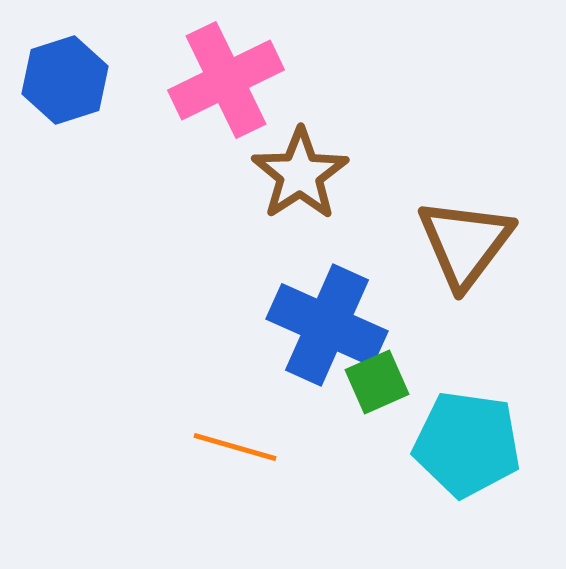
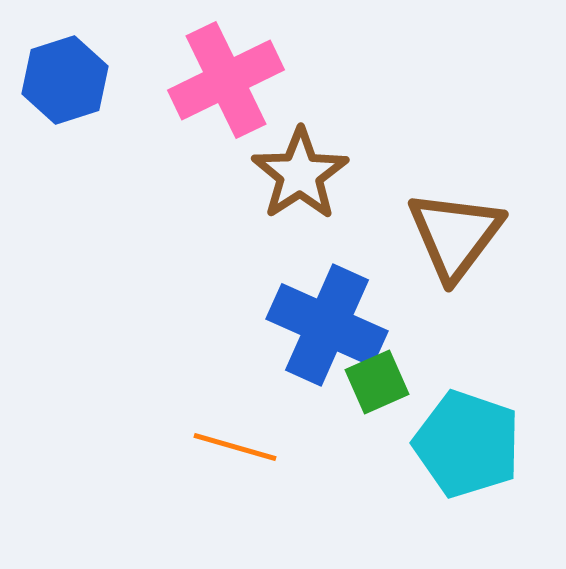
brown triangle: moved 10 px left, 8 px up
cyan pentagon: rotated 11 degrees clockwise
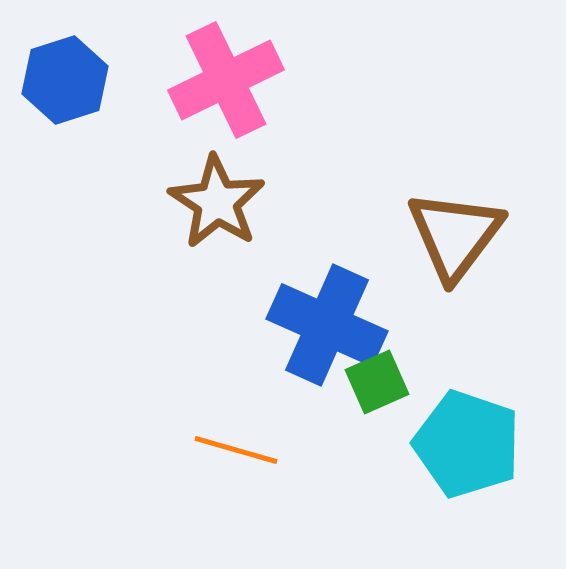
brown star: moved 83 px left, 28 px down; rotated 6 degrees counterclockwise
orange line: moved 1 px right, 3 px down
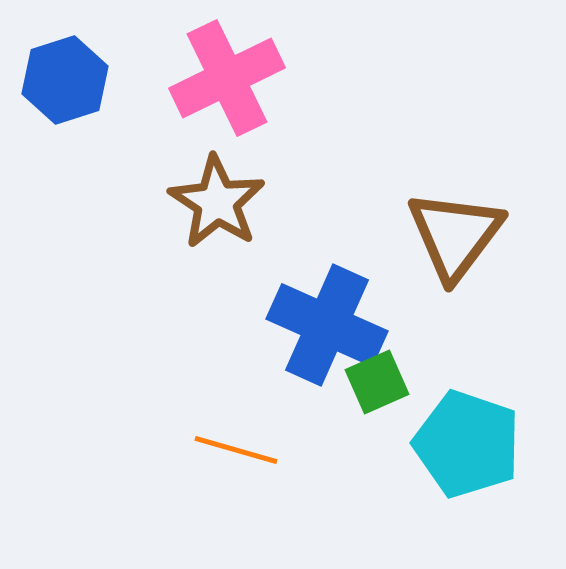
pink cross: moved 1 px right, 2 px up
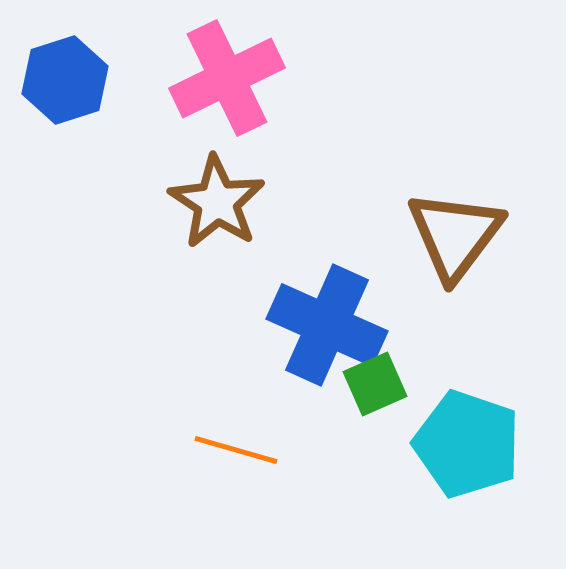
green square: moved 2 px left, 2 px down
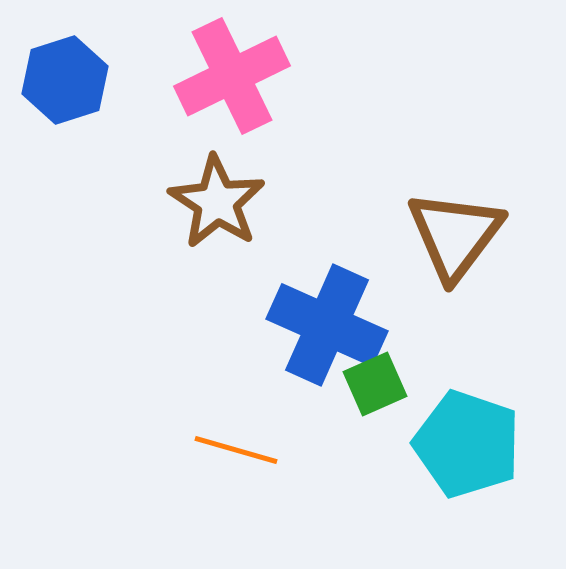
pink cross: moved 5 px right, 2 px up
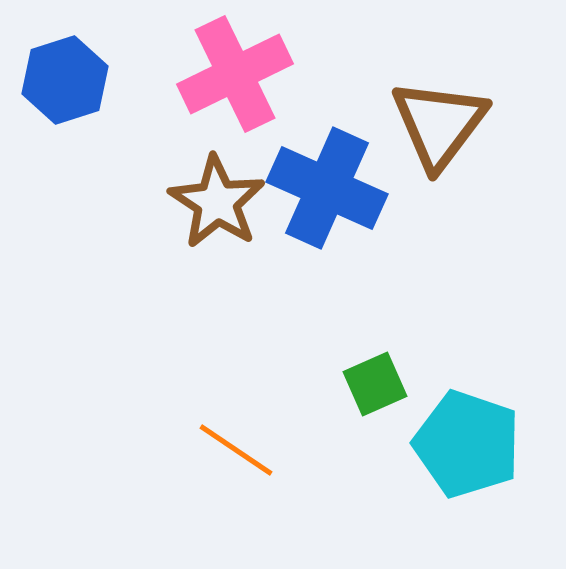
pink cross: moved 3 px right, 2 px up
brown triangle: moved 16 px left, 111 px up
blue cross: moved 137 px up
orange line: rotated 18 degrees clockwise
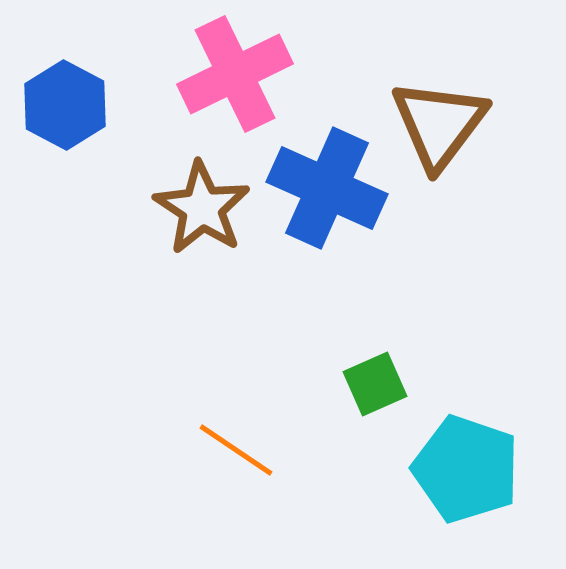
blue hexagon: moved 25 px down; rotated 14 degrees counterclockwise
brown star: moved 15 px left, 6 px down
cyan pentagon: moved 1 px left, 25 px down
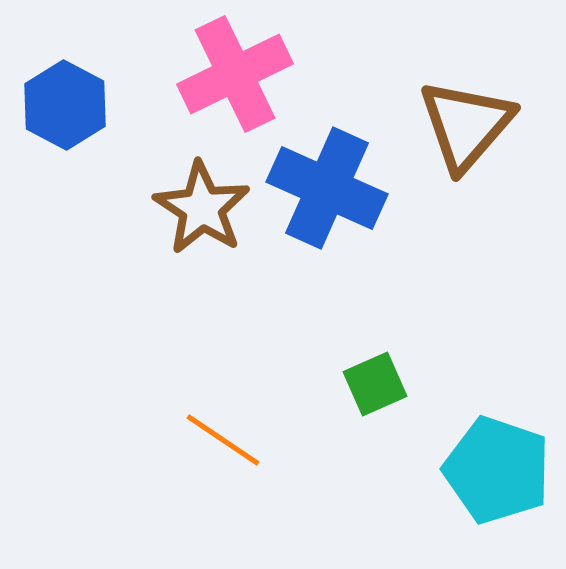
brown triangle: moved 27 px right, 1 px down; rotated 4 degrees clockwise
orange line: moved 13 px left, 10 px up
cyan pentagon: moved 31 px right, 1 px down
